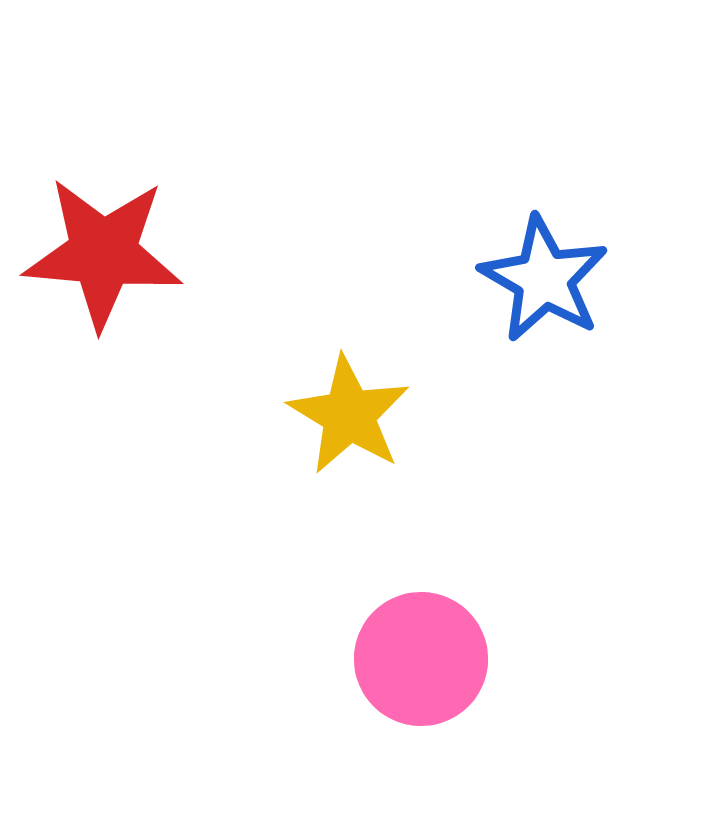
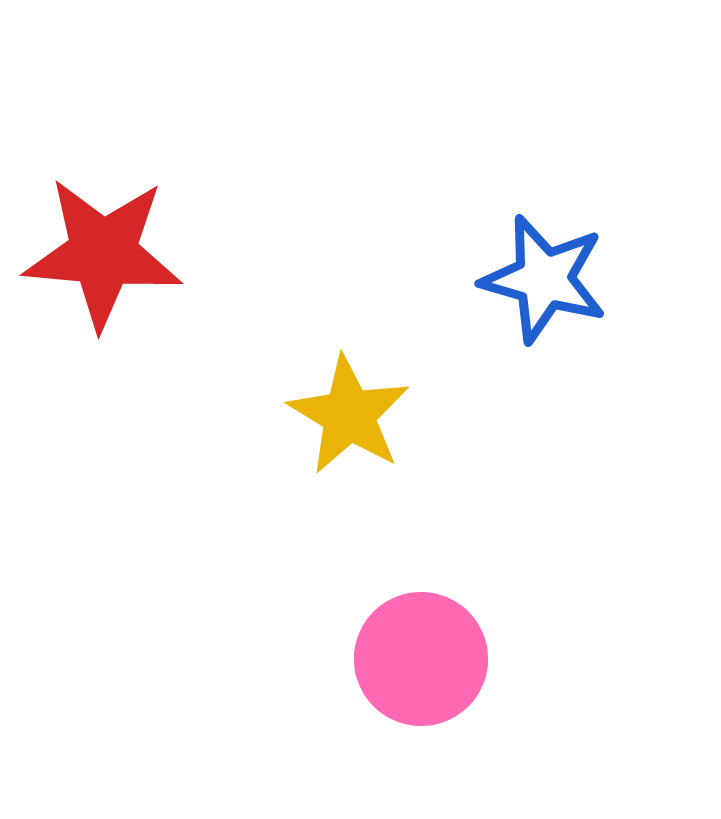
blue star: rotated 14 degrees counterclockwise
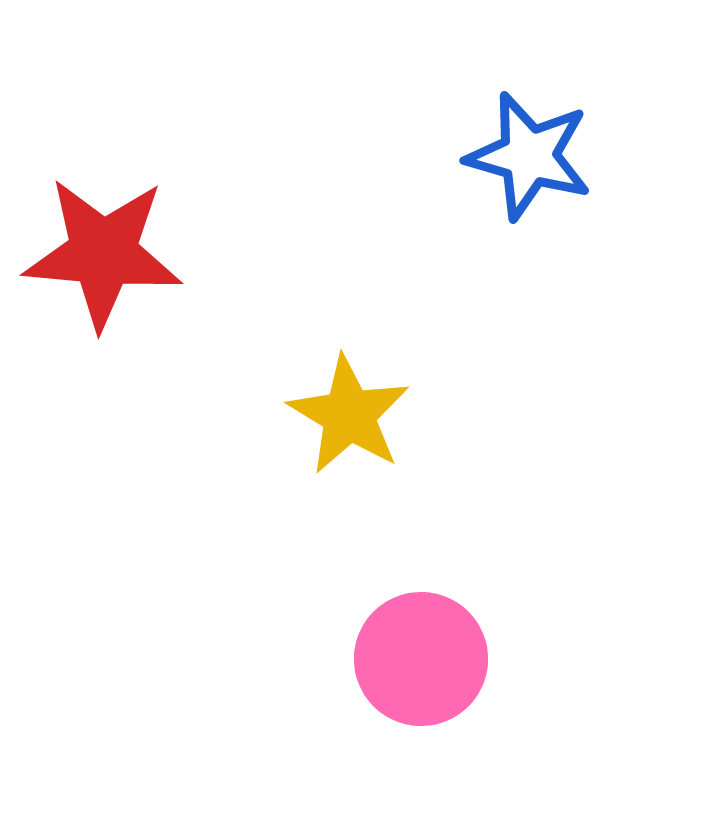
blue star: moved 15 px left, 123 px up
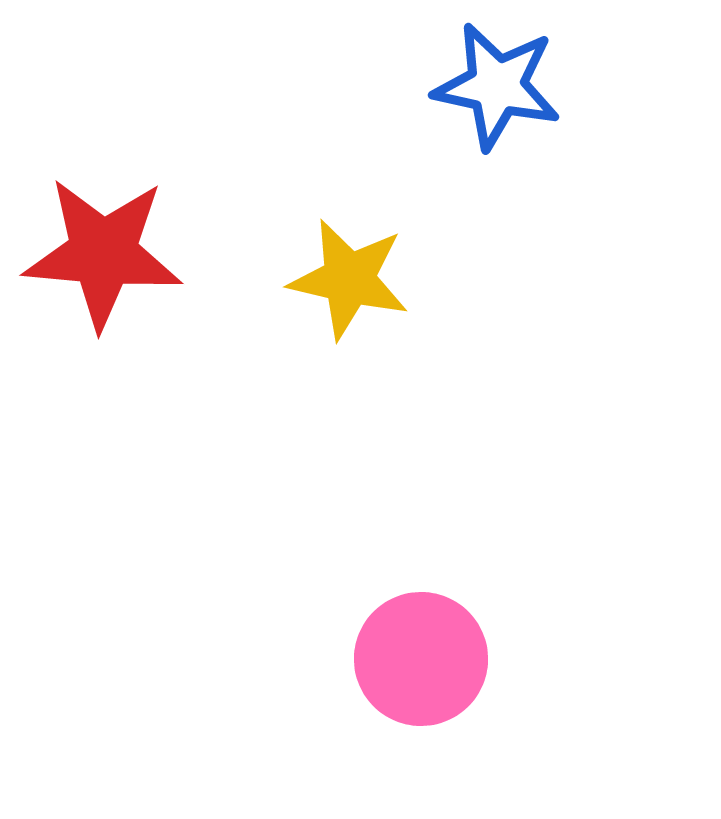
blue star: moved 32 px left, 70 px up; rotated 4 degrees counterclockwise
yellow star: moved 136 px up; rotated 18 degrees counterclockwise
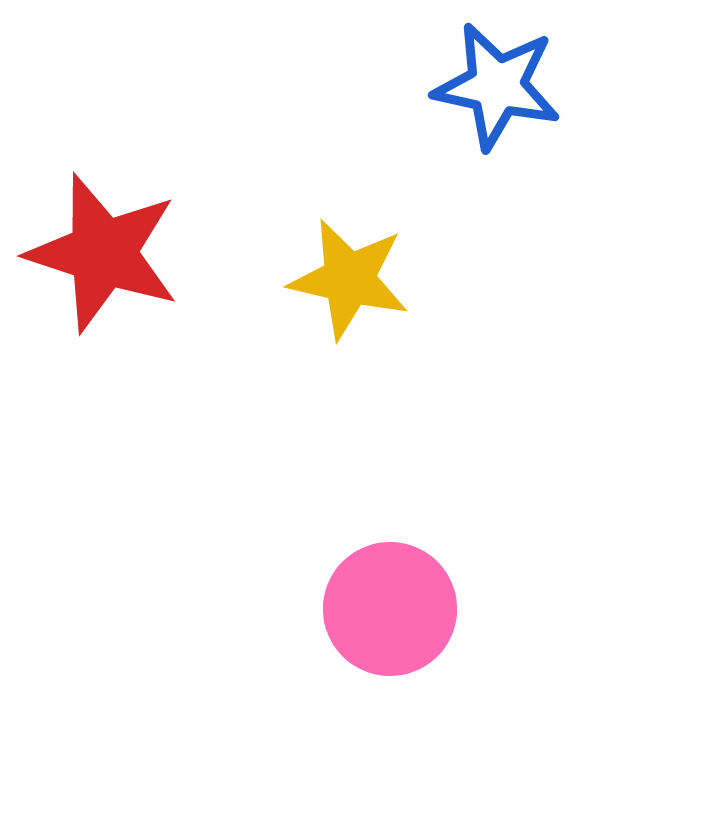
red star: rotated 13 degrees clockwise
pink circle: moved 31 px left, 50 px up
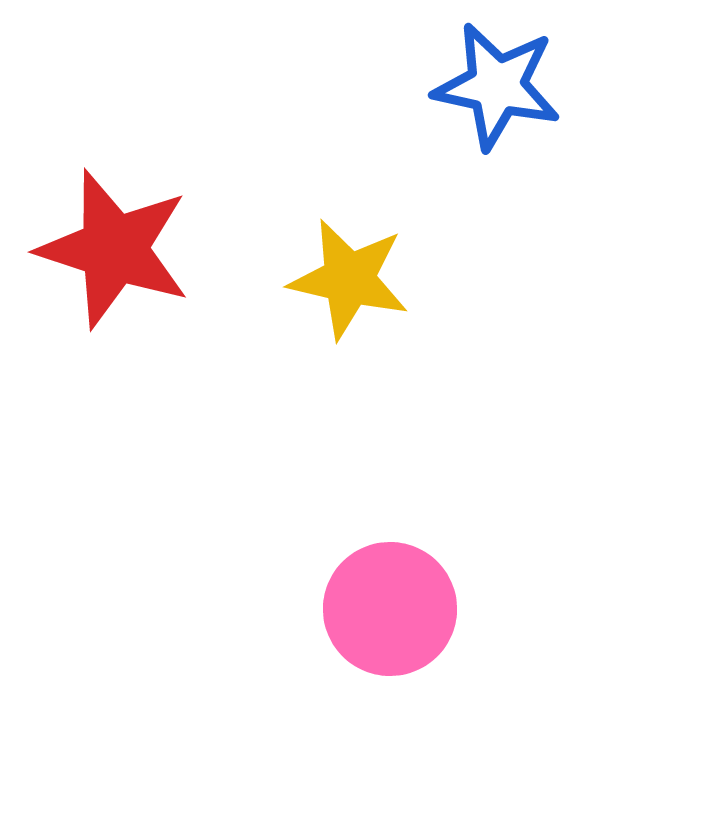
red star: moved 11 px right, 4 px up
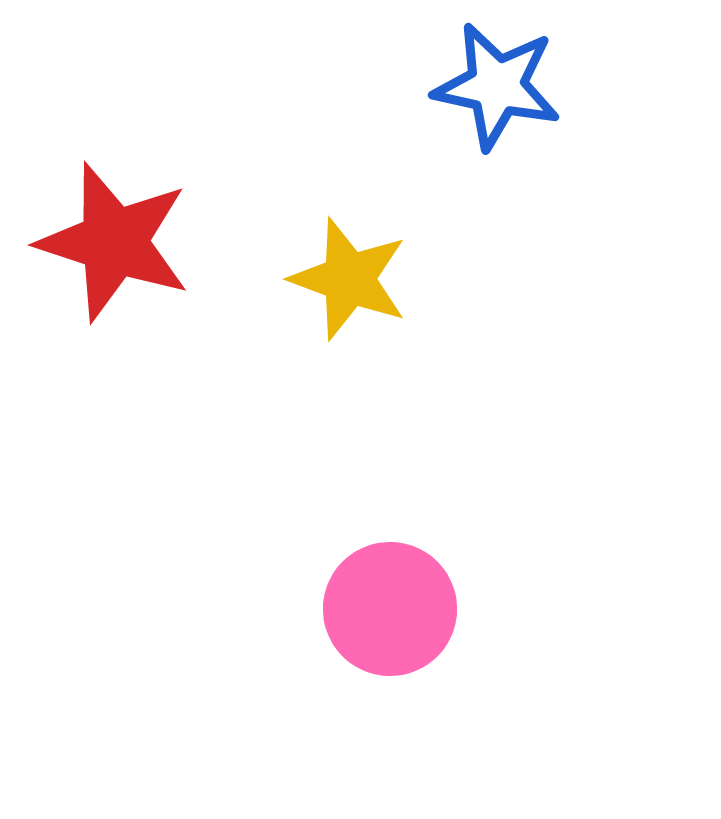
red star: moved 7 px up
yellow star: rotated 7 degrees clockwise
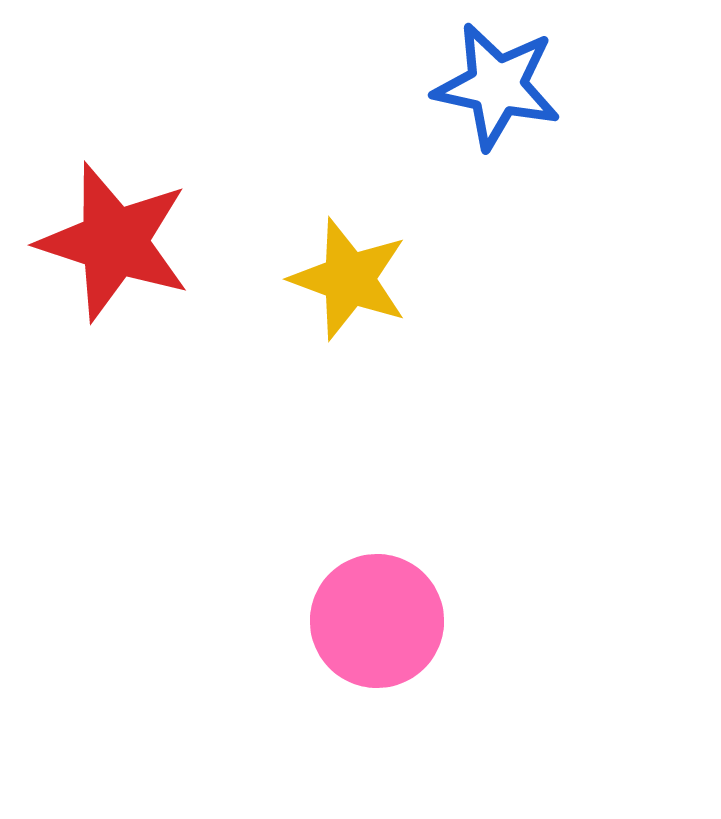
pink circle: moved 13 px left, 12 px down
